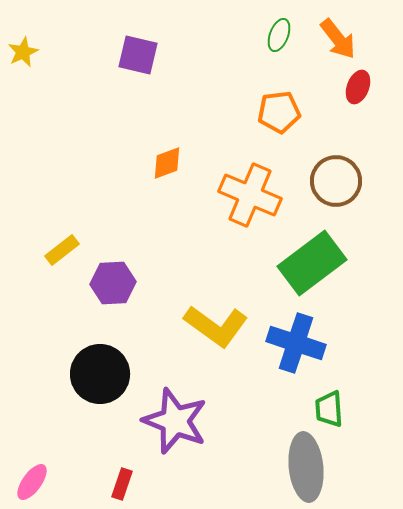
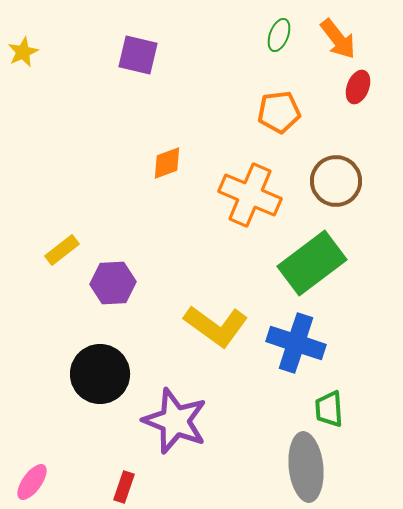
red rectangle: moved 2 px right, 3 px down
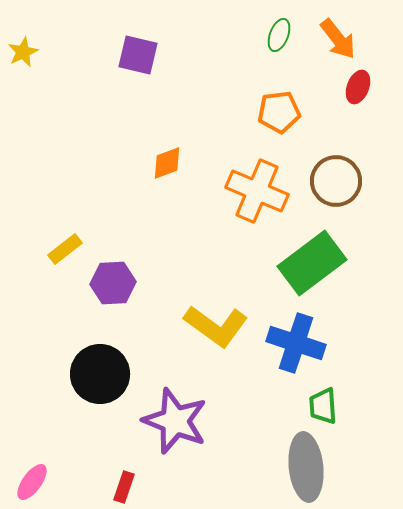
orange cross: moved 7 px right, 4 px up
yellow rectangle: moved 3 px right, 1 px up
green trapezoid: moved 6 px left, 3 px up
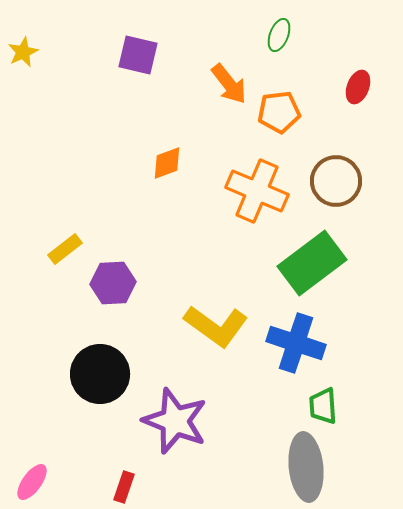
orange arrow: moved 109 px left, 45 px down
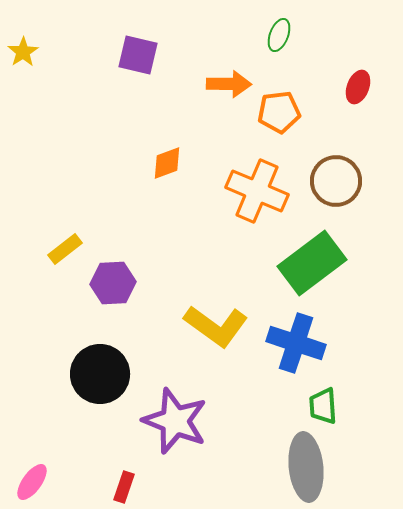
yellow star: rotated 8 degrees counterclockwise
orange arrow: rotated 51 degrees counterclockwise
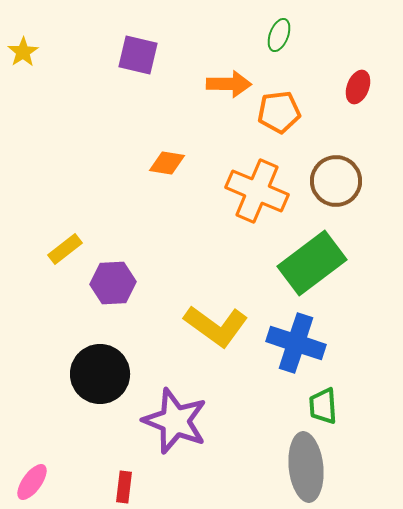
orange diamond: rotated 30 degrees clockwise
red rectangle: rotated 12 degrees counterclockwise
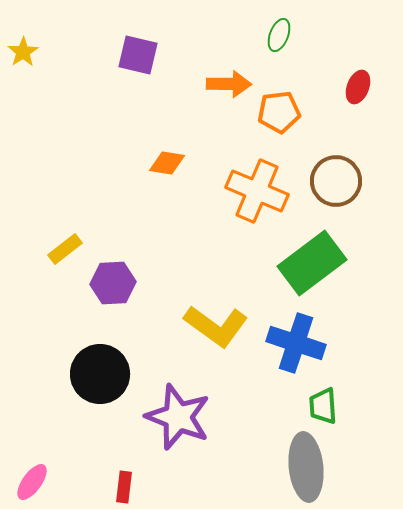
purple star: moved 3 px right, 4 px up
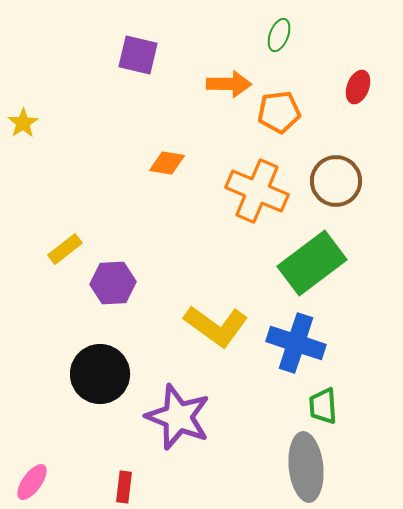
yellow star: moved 71 px down
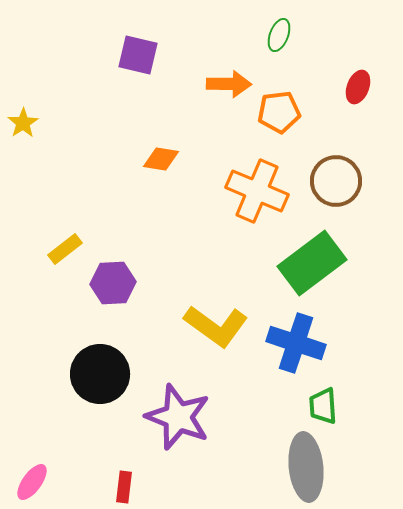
orange diamond: moved 6 px left, 4 px up
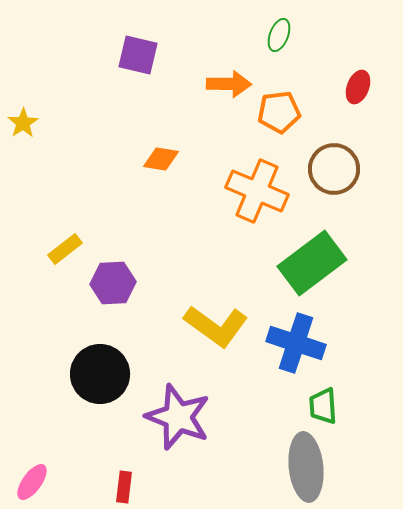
brown circle: moved 2 px left, 12 px up
